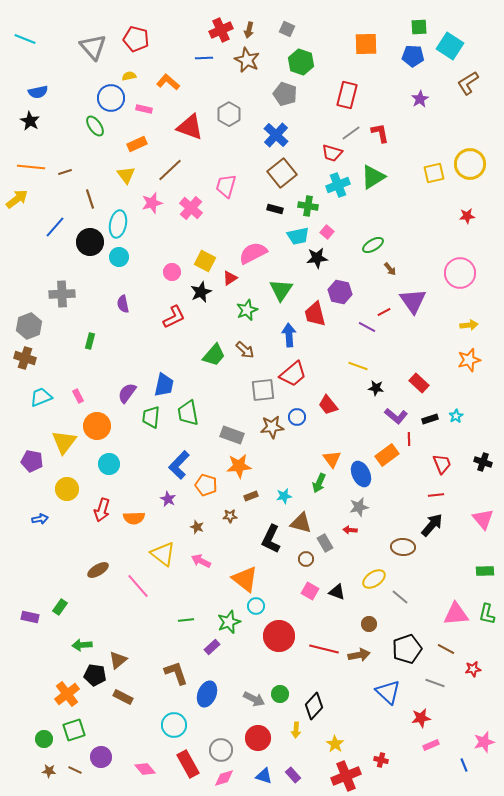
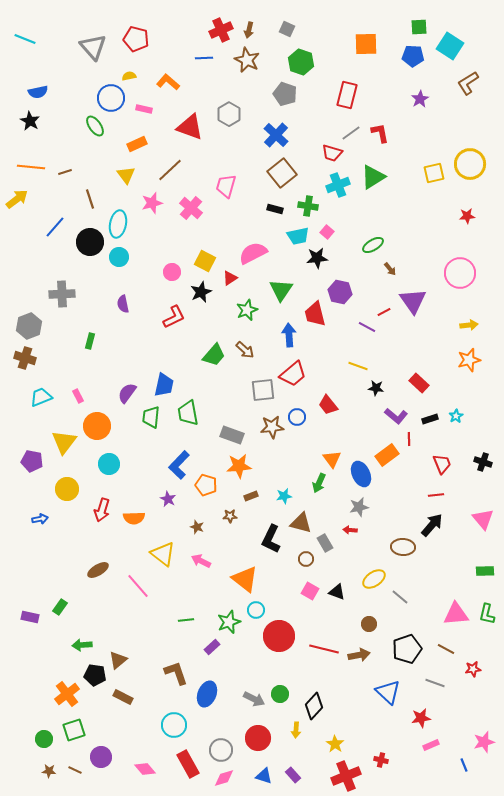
cyan circle at (256, 606): moved 4 px down
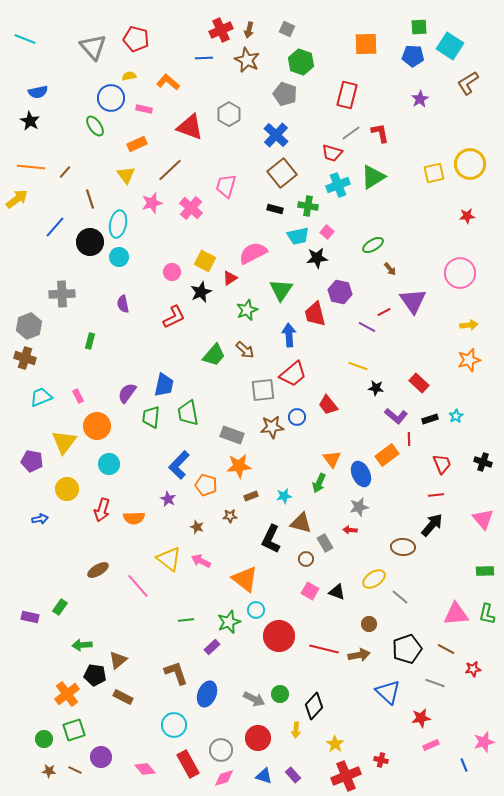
brown line at (65, 172): rotated 32 degrees counterclockwise
yellow triangle at (163, 554): moved 6 px right, 5 px down
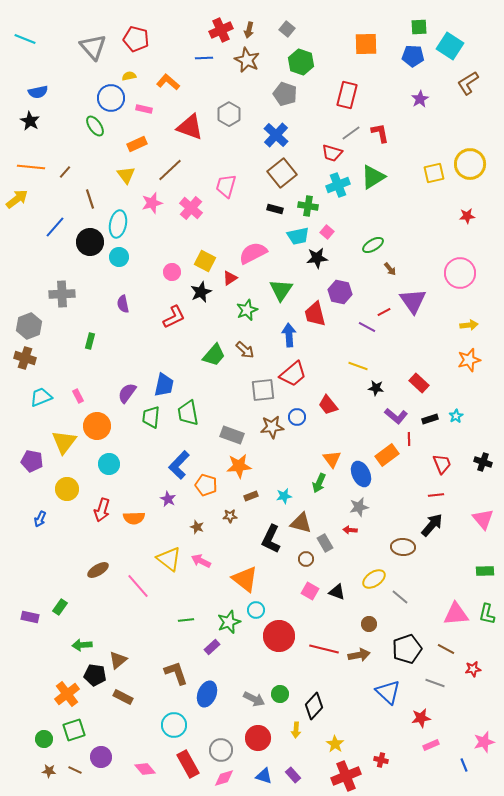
gray square at (287, 29): rotated 14 degrees clockwise
blue arrow at (40, 519): rotated 126 degrees clockwise
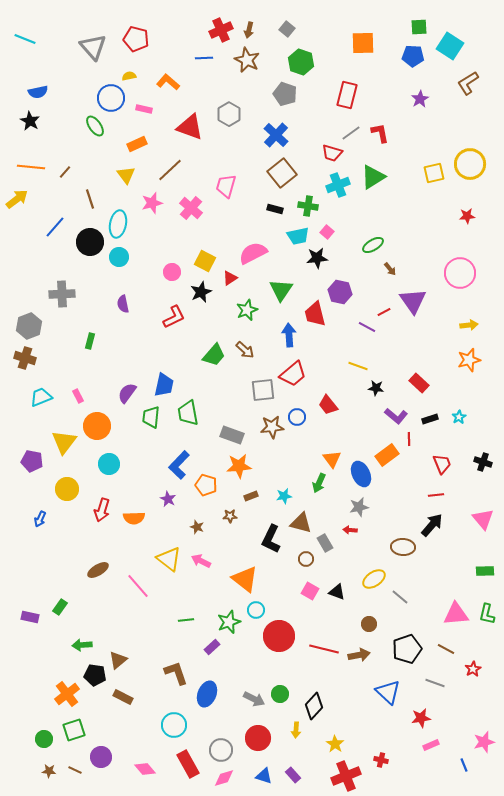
orange square at (366, 44): moved 3 px left, 1 px up
cyan star at (456, 416): moved 3 px right, 1 px down
red star at (473, 669): rotated 21 degrees counterclockwise
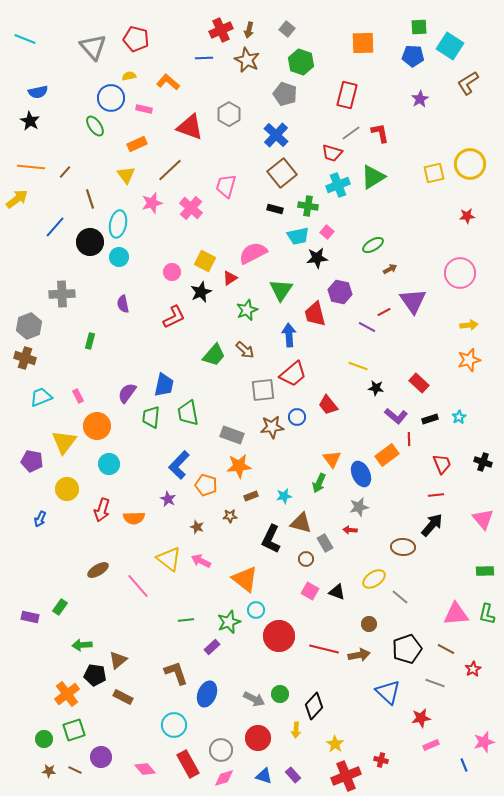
brown arrow at (390, 269): rotated 80 degrees counterclockwise
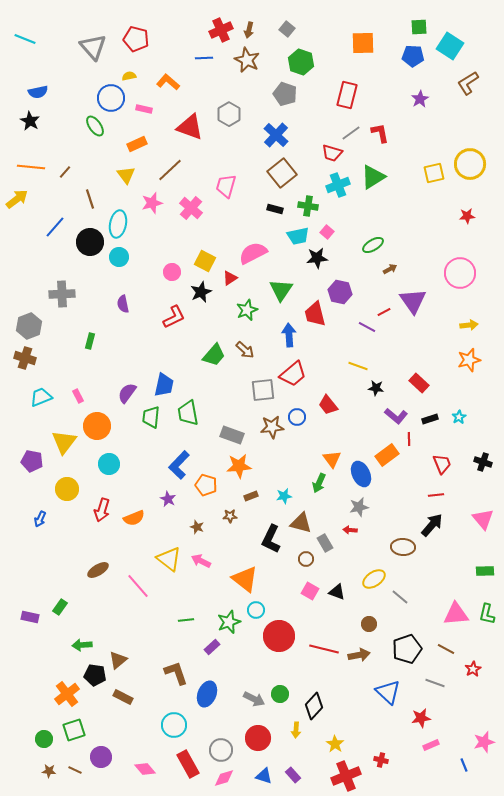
orange semicircle at (134, 518): rotated 20 degrees counterclockwise
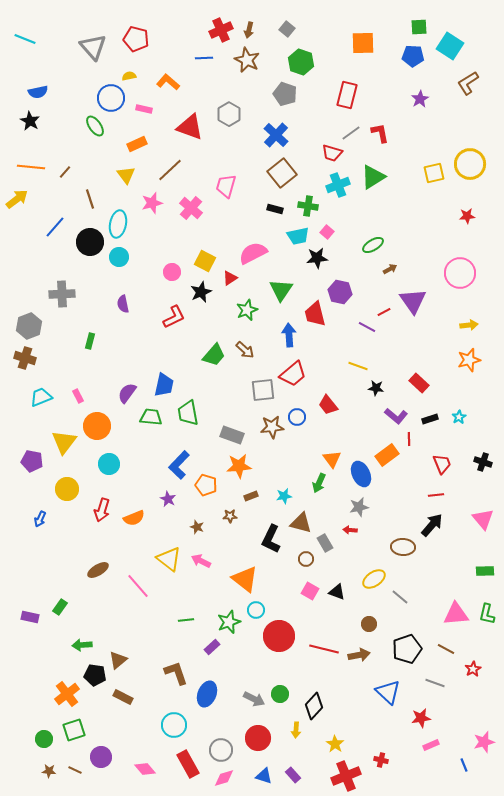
green trapezoid at (151, 417): rotated 90 degrees clockwise
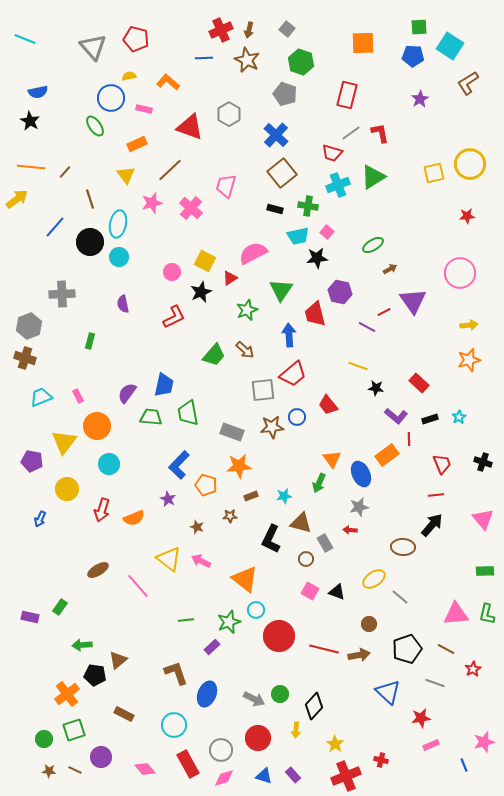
gray rectangle at (232, 435): moved 3 px up
brown rectangle at (123, 697): moved 1 px right, 17 px down
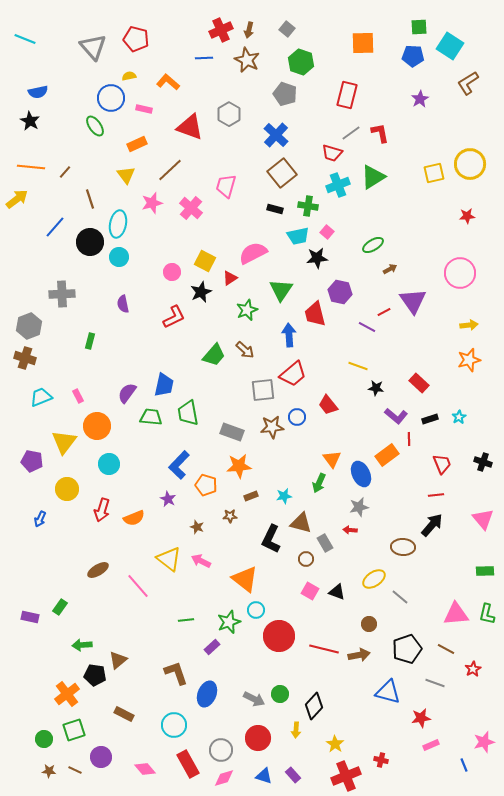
blue triangle at (388, 692): rotated 28 degrees counterclockwise
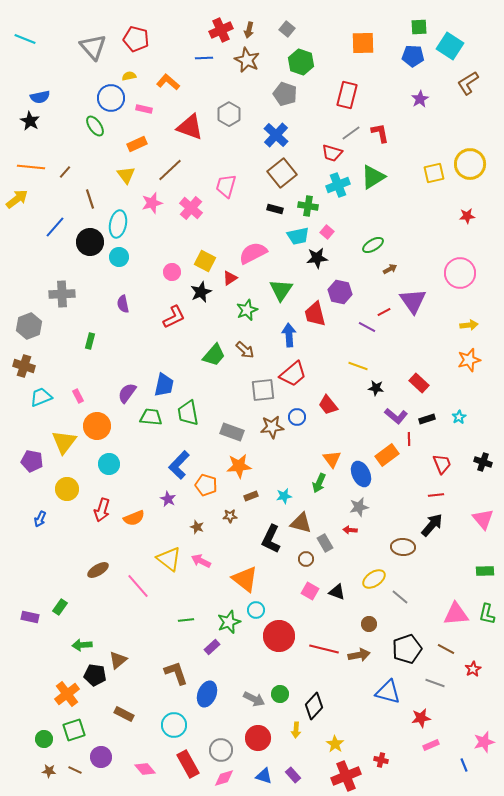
blue semicircle at (38, 92): moved 2 px right, 5 px down
brown cross at (25, 358): moved 1 px left, 8 px down
black rectangle at (430, 419): moved 3 px left
